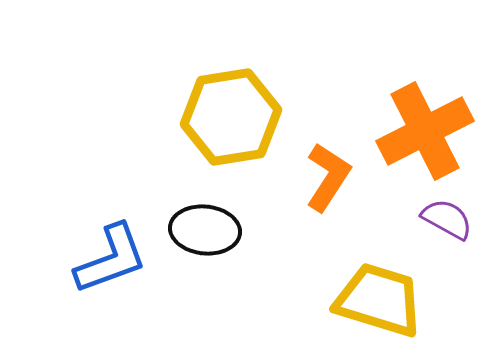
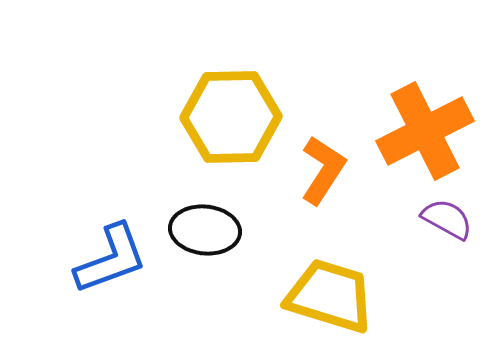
yellow hexagon: rotated 8 degrees clockwise
orange L-shape: moved 5 px left, 7 px up
yellow trapezoid: moved 49 px left, 4 px up
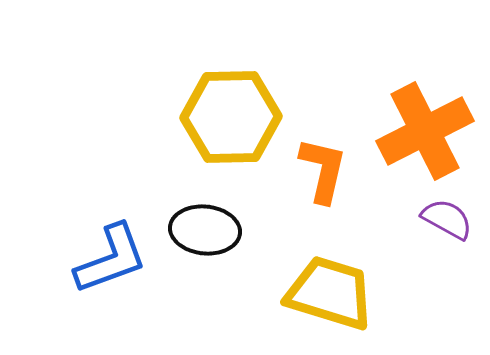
orange L-shape: rotated 20 degrees counterclockwise
yellow trapezoid: moved 3 px up
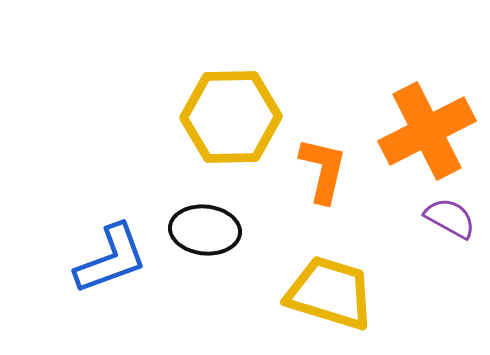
orange cross: moved 2 px right
purple semicircle: moved 3 px right, 1 px up
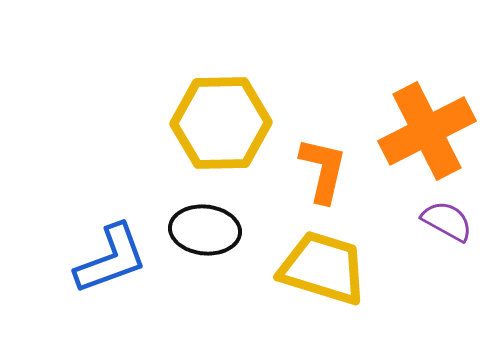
yellow hexagon: moved 10 px left, 6 px down
purple semicircle: moved 3 px left, 3 px down
yellow trapezoid: moved 7 px left, 25 px up
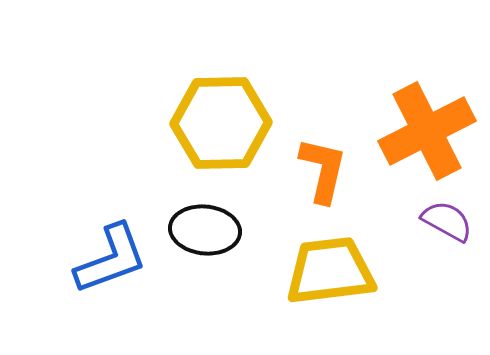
yellow trapezoid: moved 7 px right, 3 px down; rotated 24 degrees counterclockwise
